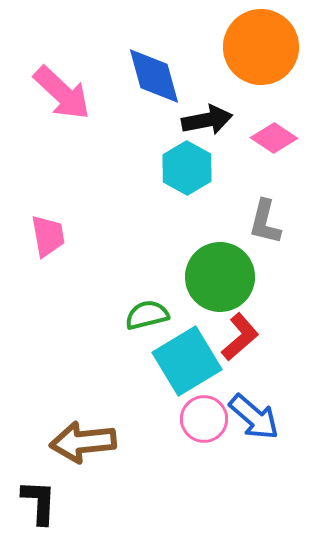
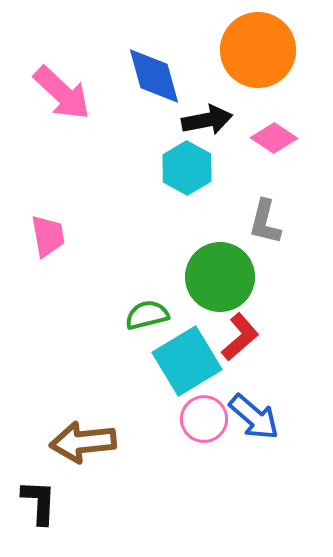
orange circle: moved 3 px left, 3 px down
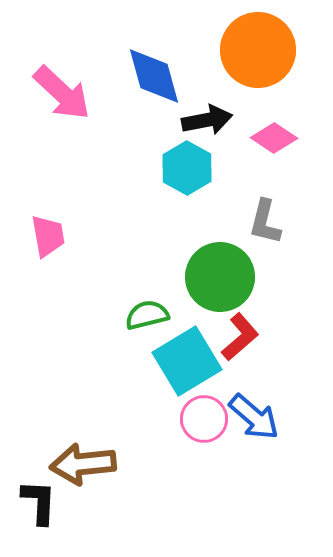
brown arrow: moved 22 px down
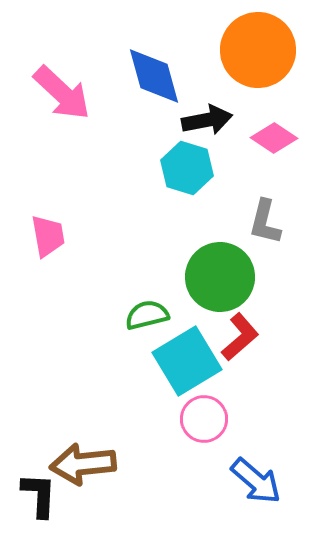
cyan hexagon: rotated 12 degrees counterclockwise
blue arrow: moved 2 px right, 64 px down
black L-shape: moved 7 px up
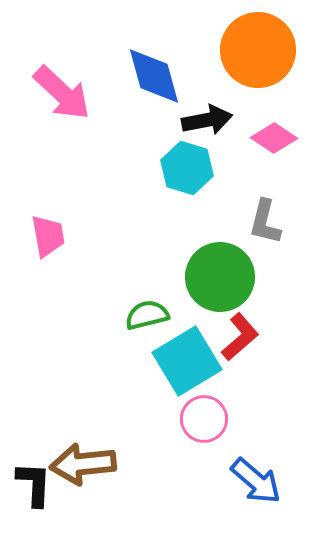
black L-shape: moved 5 px left, 11 px up
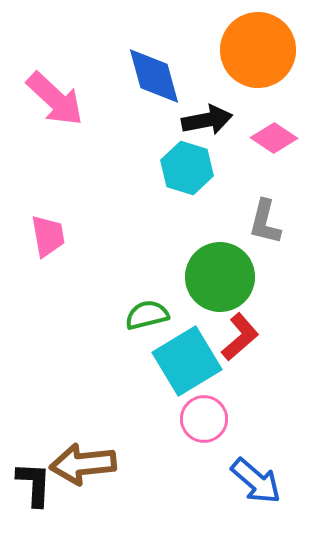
pink arrow: moved 7 px left, 6 px down
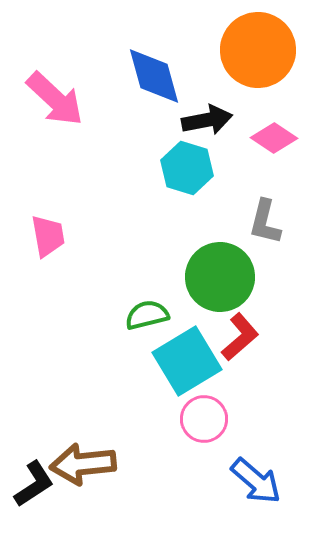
black L-shape: rotated 54 degrees clockwise
